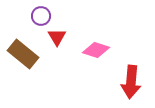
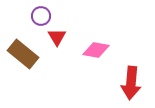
pink diamond: rotated 8 degrees counterclockwise
red arrow: moved 1 px down
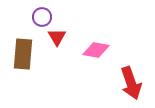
purple circle: moved 1 px right, 1 px down
brown rectangle: rotated 56 degrees clockwise
red arrow: rotated 24 degrees counterclockwise
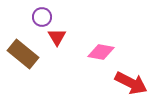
pink diamond: moved 5 px right, 2 px down
brown rectangle: rotated 56 degrees counterclockwise
red arrow: rotated 44 degrees counterclockwise
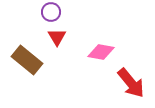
purple circle: moved 9 px right, 5 px up
brown rectangle: moved 4 px right, 6 px down
red arrow: rotated 24 degrees clockwise
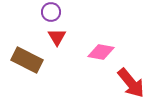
brown rectangle: rotated 12 degrees counterclockwise
